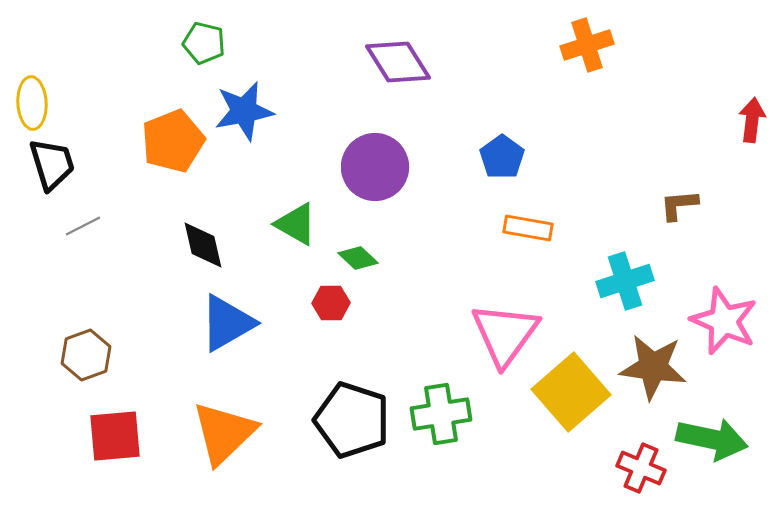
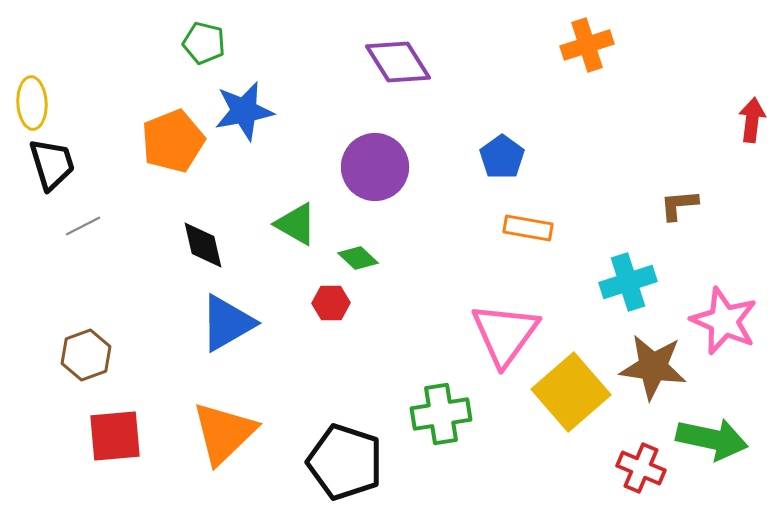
cyan cross: moved 3 px right, 1 px down
black pentagon: moved 7 px left, 42 px down
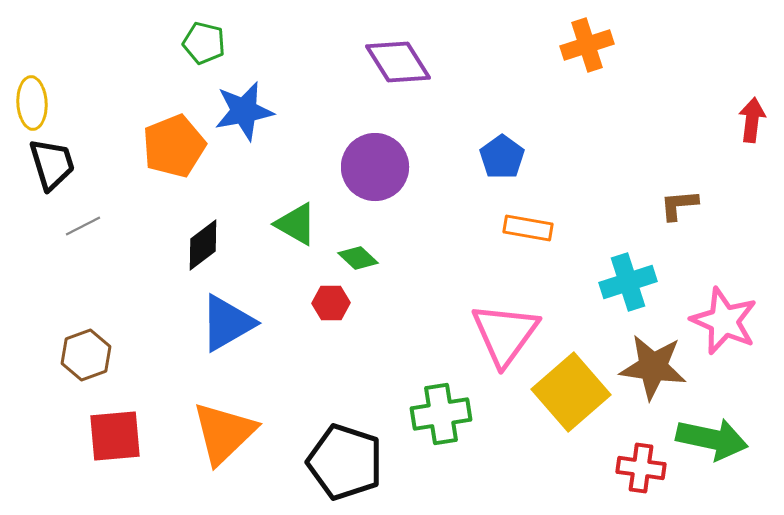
orange pentagon: moved 1 px right, 5 px down
black diamond: rotated 66 degrees clockwise
red cross: rotated 15 degrees counterclockwise
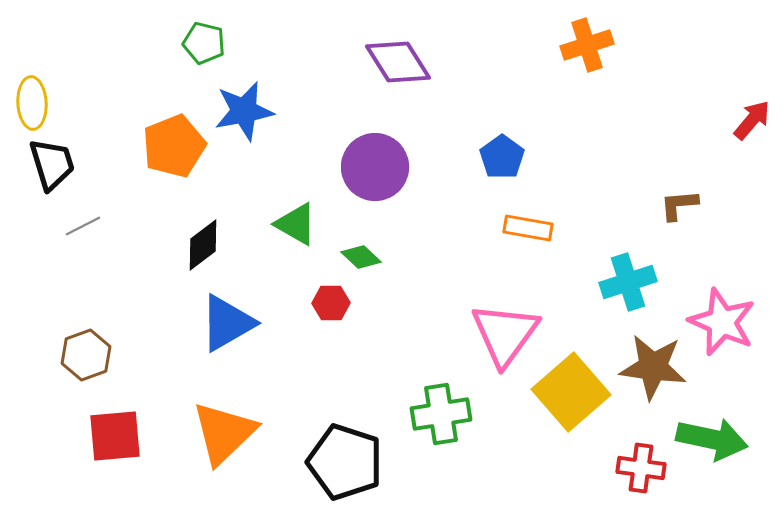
red arrow: rotated 33 degrees clockwise
green diamond: moved 3 px right, 1 px up
pink star: moved 2 px left, 1 px down
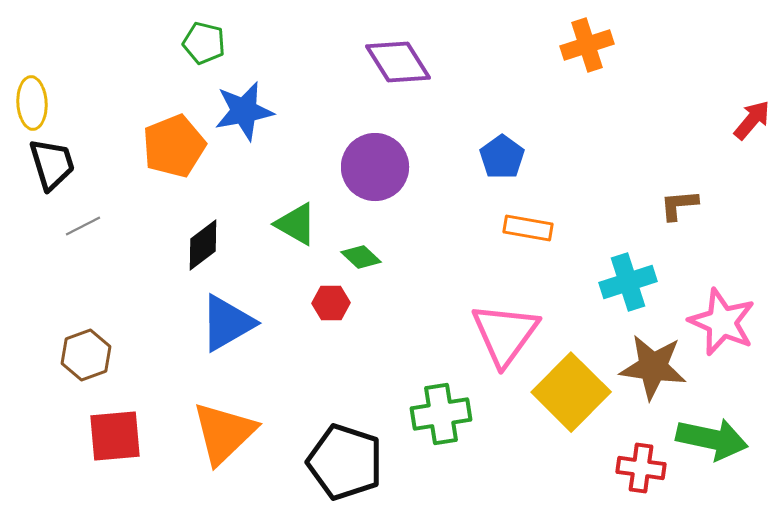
yellow square: rotated 4 degrees counterclockwise
